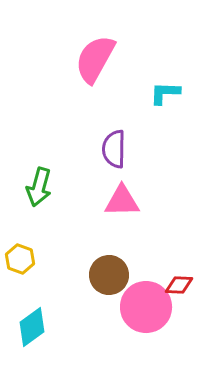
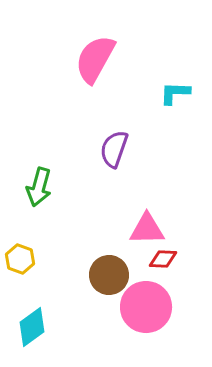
cyan L-shape: moved 10 px right
purple semicircle: rotated 18 degrees clockwise
pink triangle: moved 25 px right, 28 px down
red diamond: moved 16 px left, 26 px up
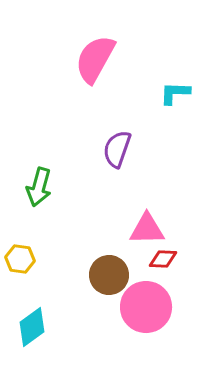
purple semicircle: moved 3 px right
yellow hexagon: rotated 12 degrees counterclockwise
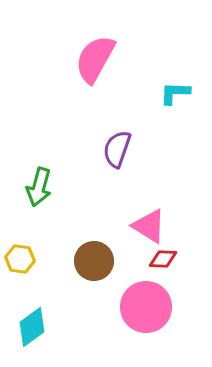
pink triangle: moved 2 px right, 3 px up; rotated 33 degrees clockwise
brown circle: moved 15 px left, 14 px up
